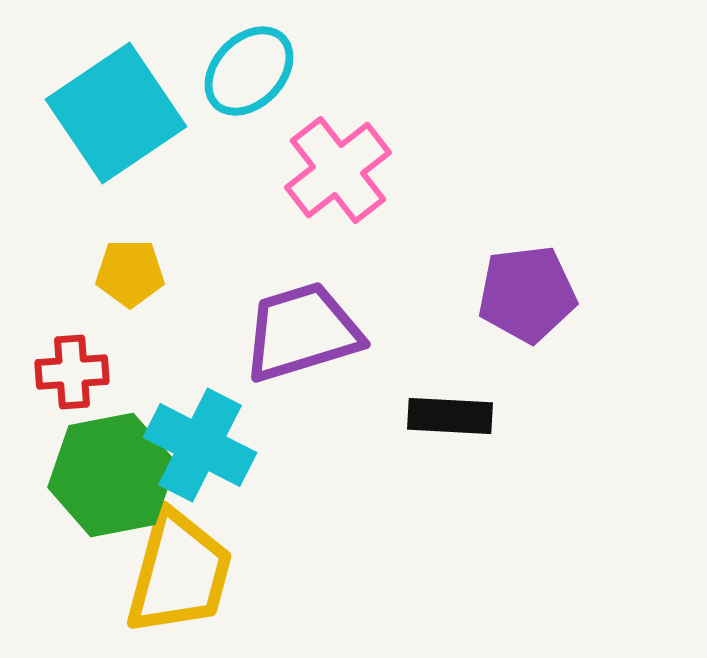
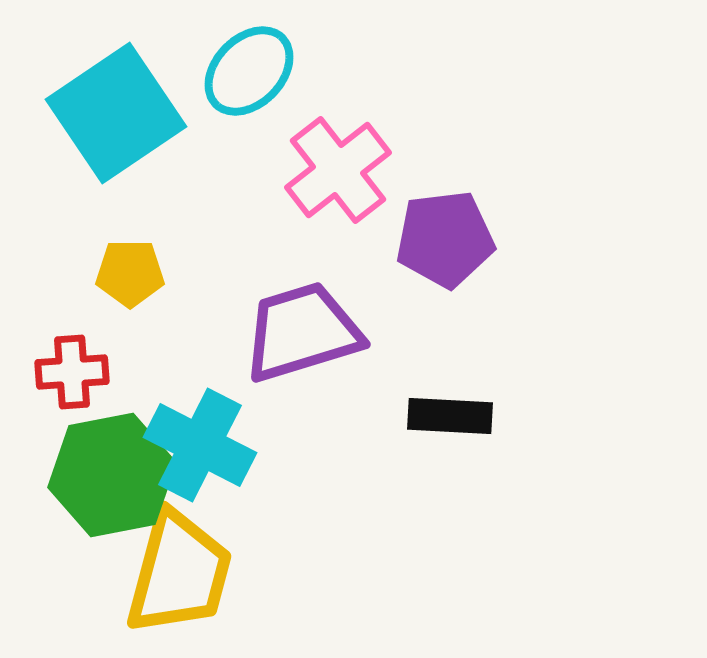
purple pentagon: moved 82 px left, 55 px up
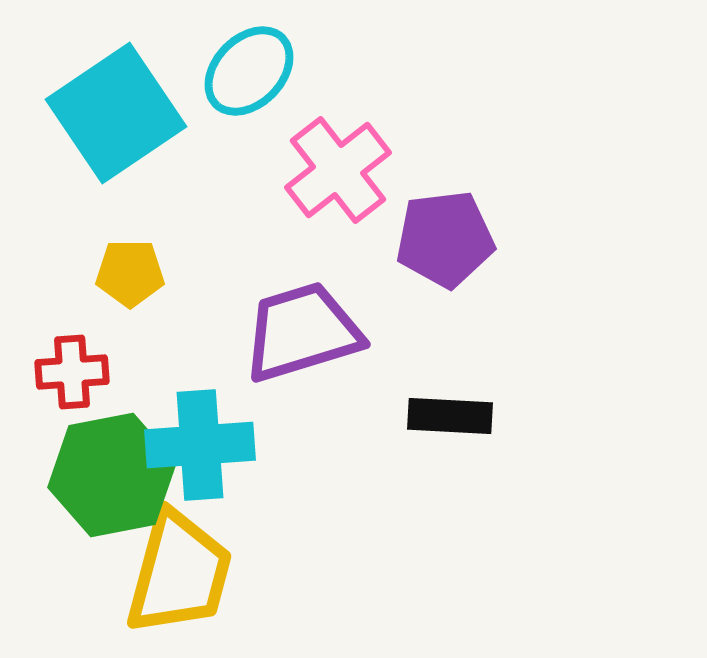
cyan cross: rotated 31 degrees counterclockwise
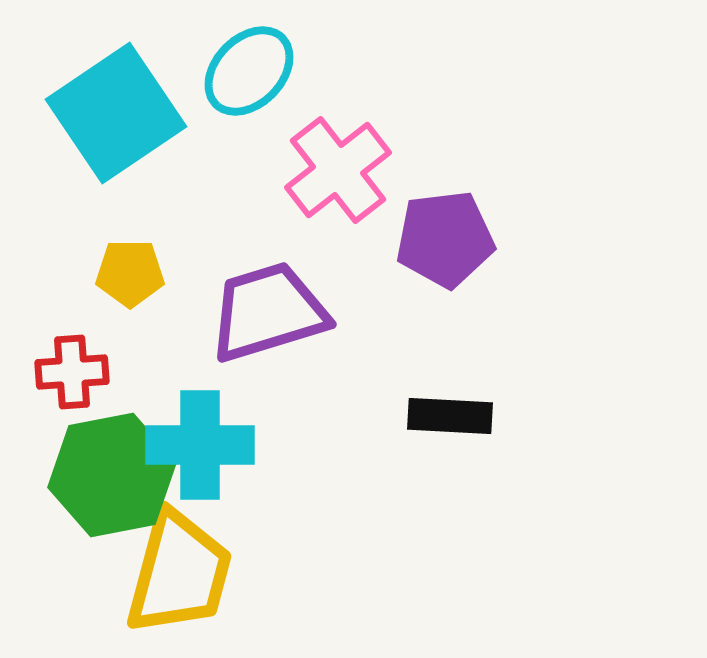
purple trapezoid: moved 34 px left, 20 px up
cyan cross: rotated 4 degrees clockwise
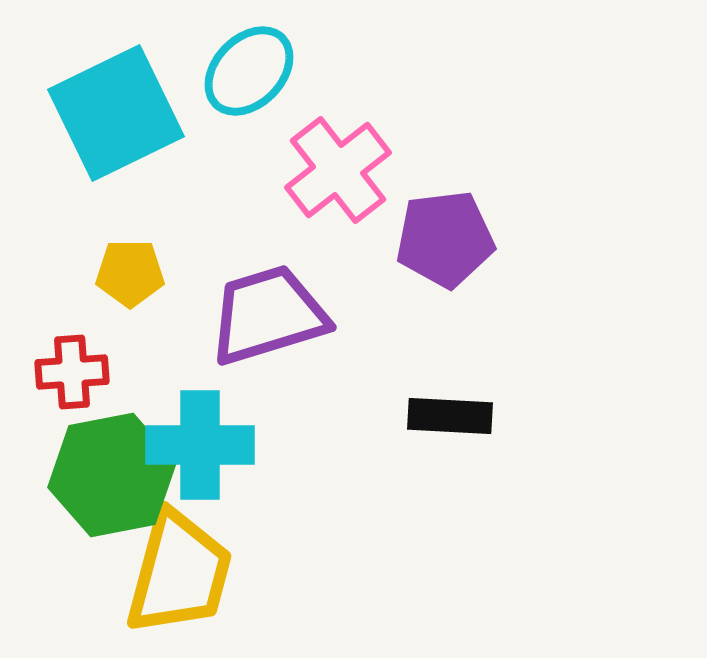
cyan square: rotated 8 degrees clockwise
purple trapezoid: moved 3 px down
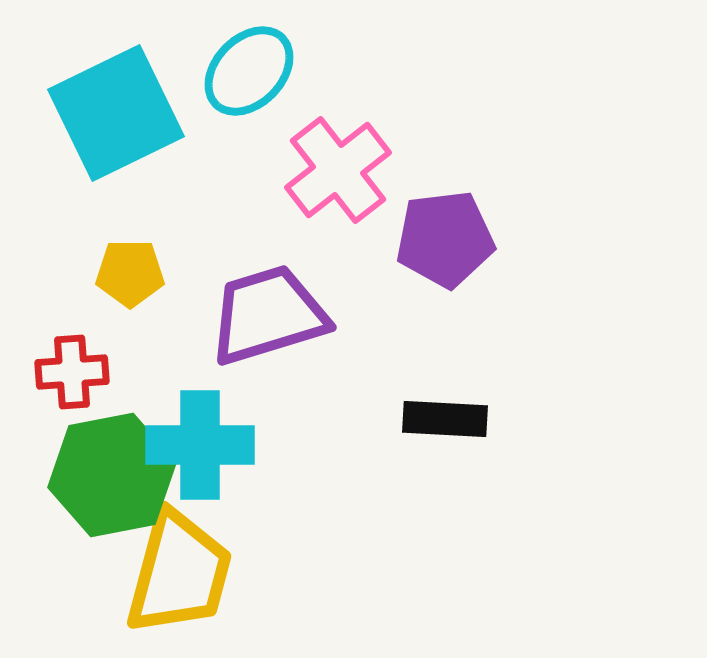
black rectangle: moved 5 px left, 3 px down
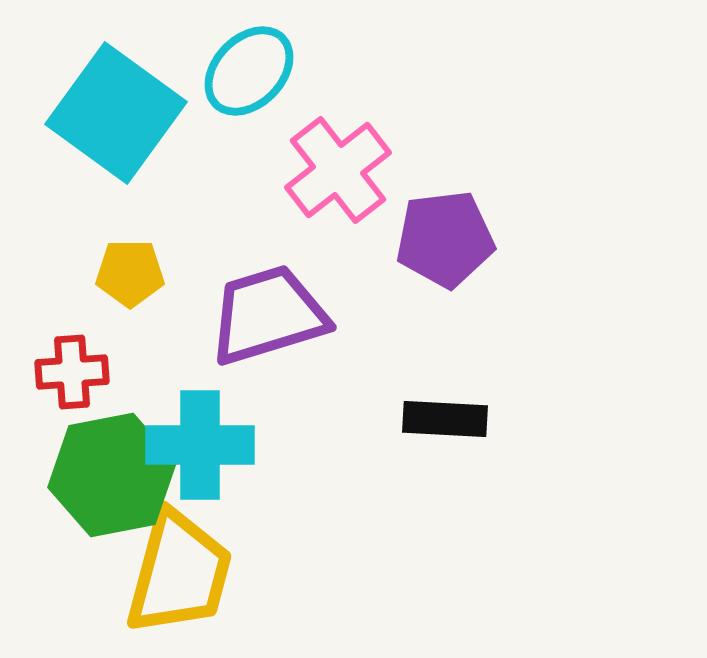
cyan square: rotated 28 degrees counterclockwise
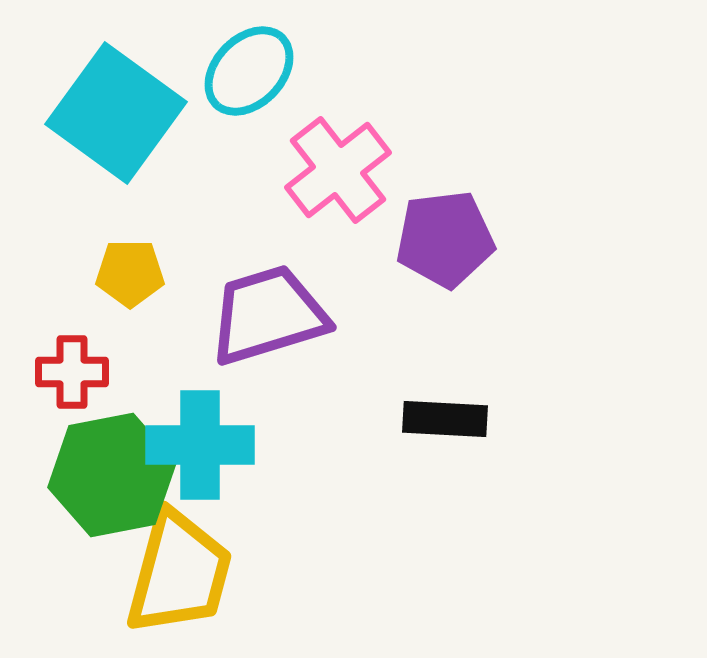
red cross: rotated 4 degrees clockwise
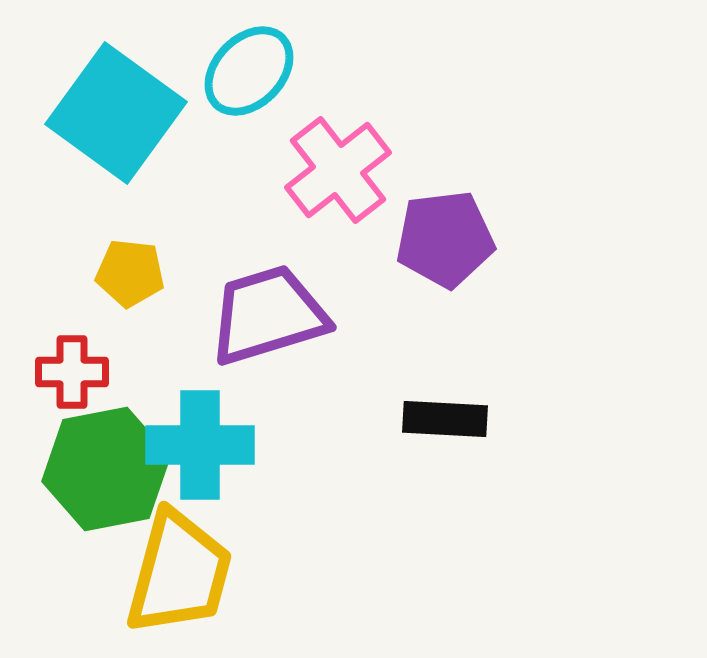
yellow pentagon: rotated 6 degrees clockwise
green hexagon: moved 6 px left, 6 px up
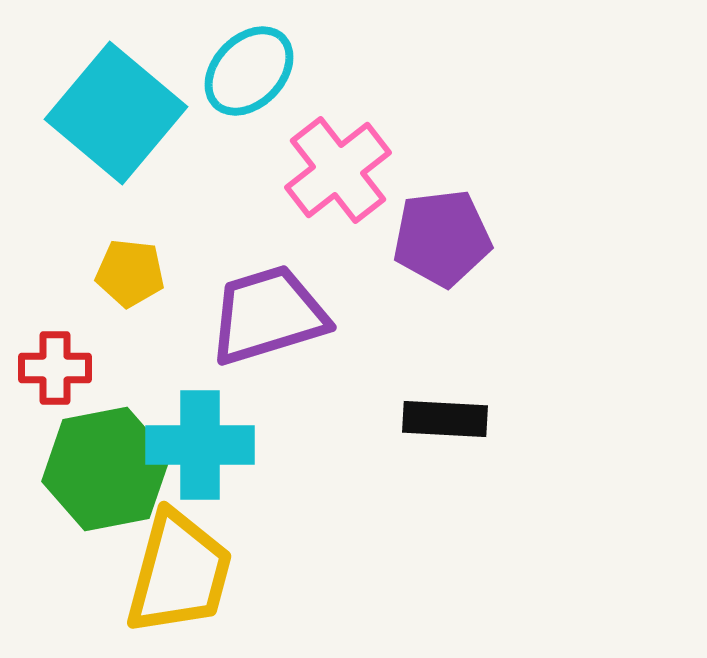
cyan square: rotated 4 degrees clockwise
purple pentagon: moved 3 px left, 1 px up
red cross: moved 17 px left, 4 px up
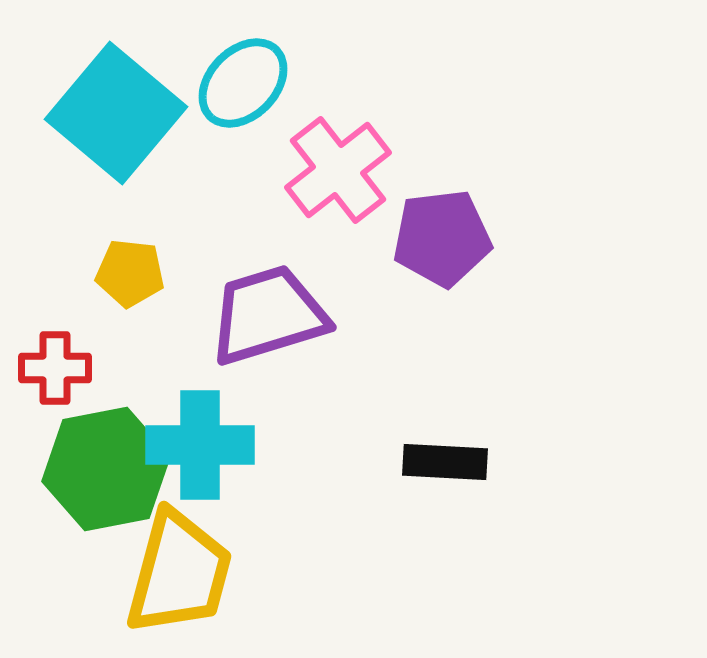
cyan ellipse: moved 6 px left, 12 px down
black rectangle: moved 43 px down
